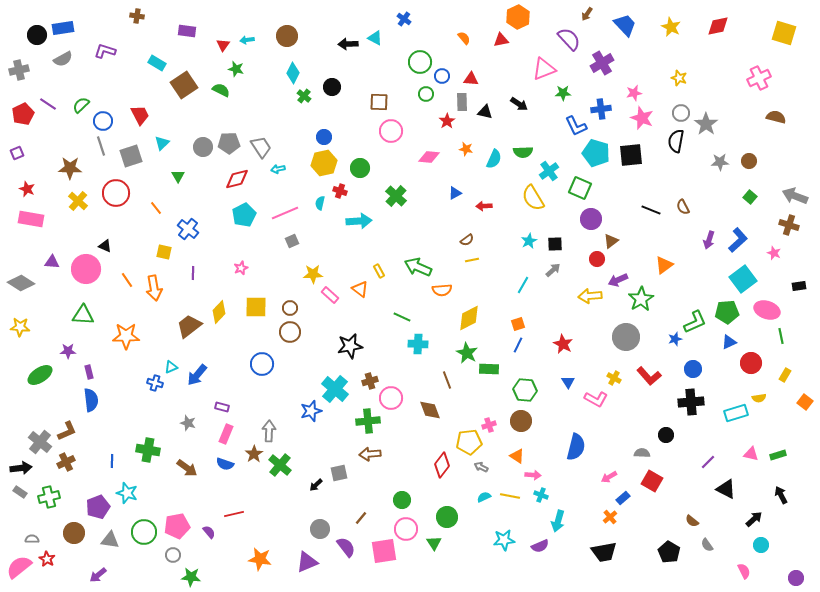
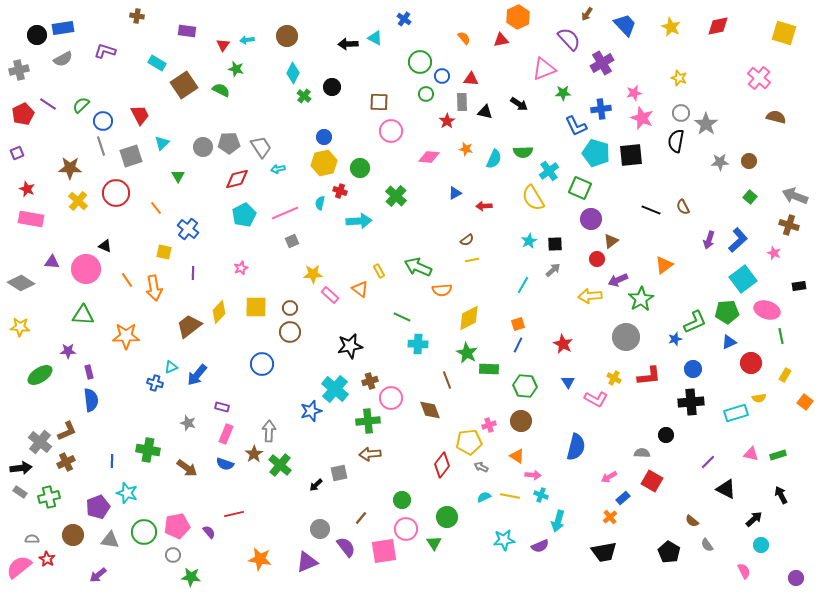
pink cross at (759, 78): rotated 25 degrees counterclockwise
red L-shape at (649, 376): rotated 55 degrees counterclockwise
green hexagon at (525, 390): moved 4 px up
brown circle at (74, 533): moved 1 px left, 2 px down
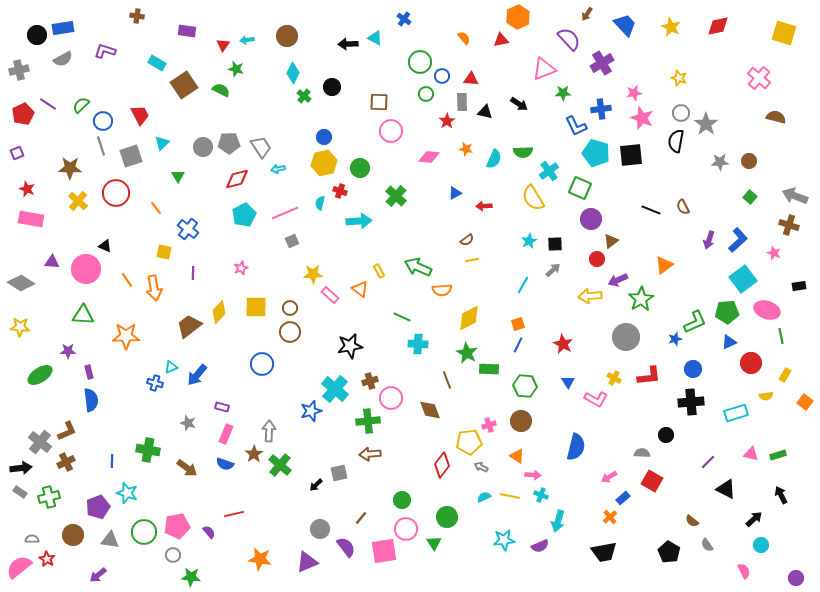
yellow semicircle at (759, 398): moved 7 px right, 2 px up
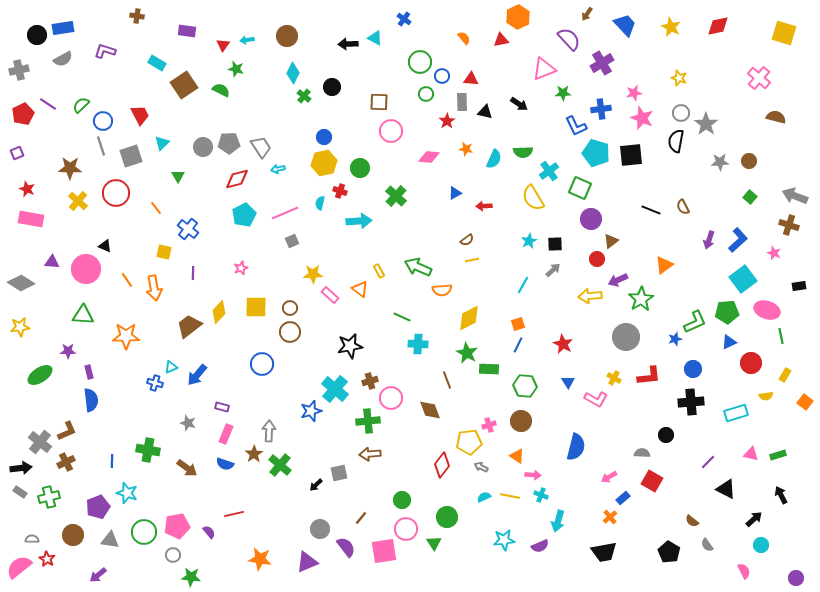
yellow star at (20, 327): rotated 12 degrees counterclockwise
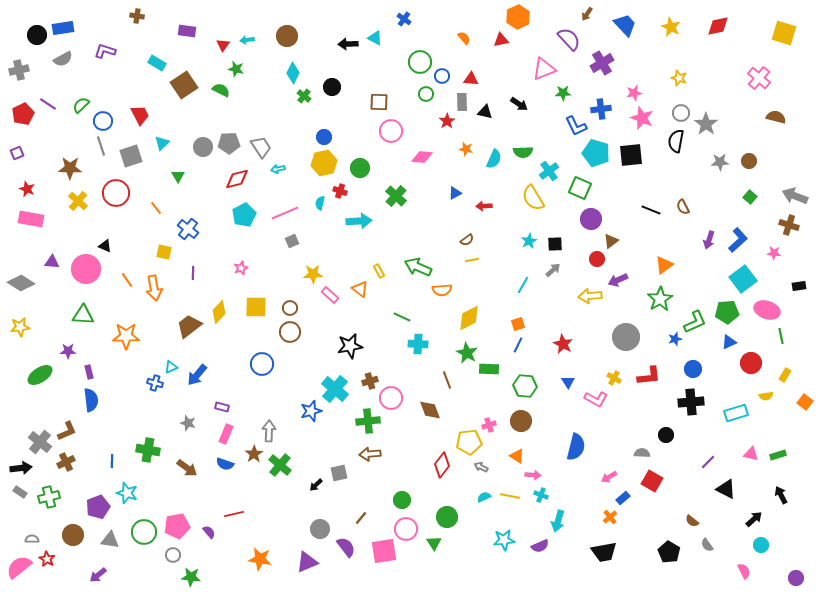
pink diamond at (429, 157): moved 7 px left
pink star at (774, 253): rotated 16 degrees counterclockwise
green star at (641, 299): moved 19 px right
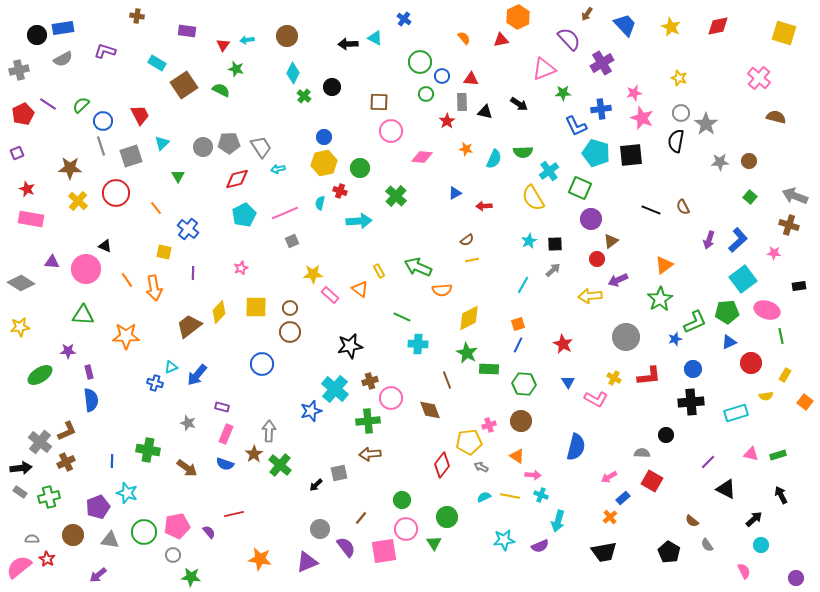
green hexagon at (525, 386): moved 1 px left, 2 px up
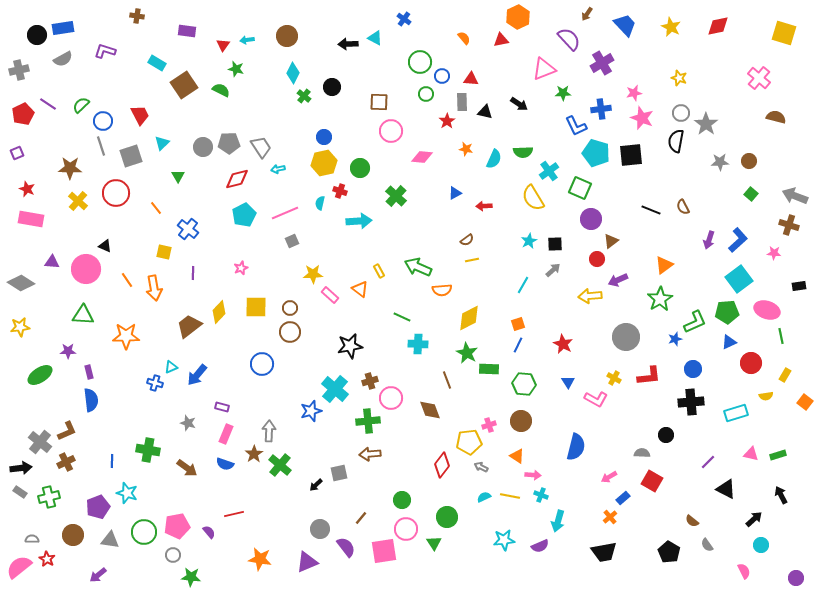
green square at (750, 197): moved 1 px right, 3 px up
cyan square at (743, 279): moved 4 px left
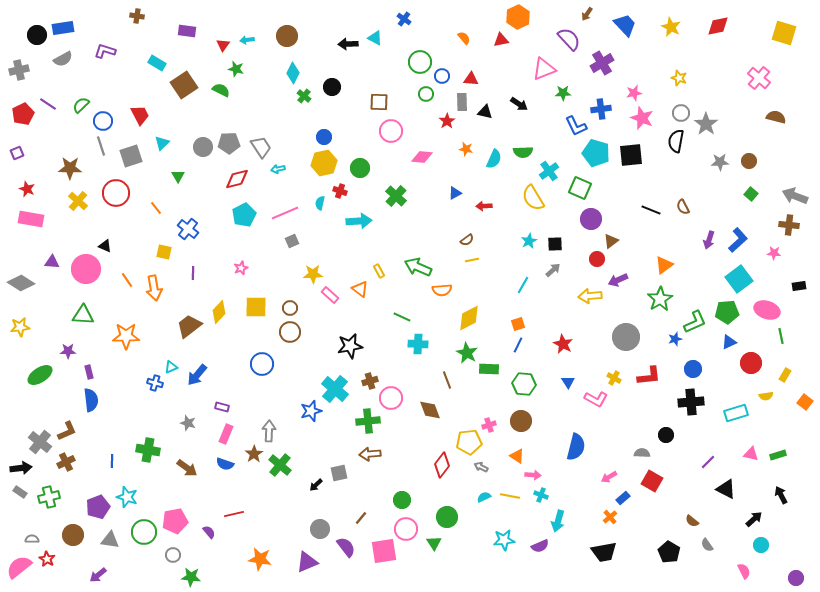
brown cross at (789, 225): rotated 12 degrees counterclockwise
cyan star at (127, 493): moved 4 px down
pink pentagon at (177, 526): moved 2 px left, 5 px up
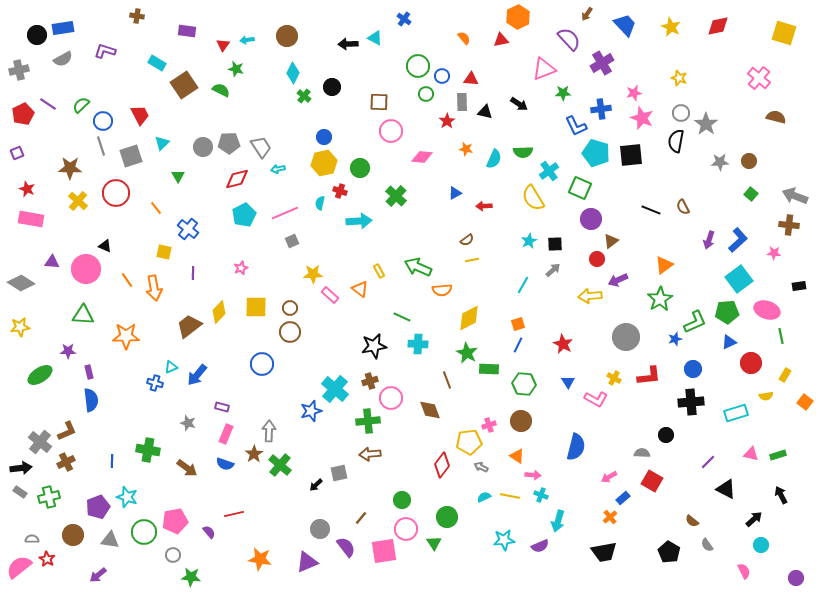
green circle at (420, 62): moved 2 px left, 4 px down
black star at (350, 346): moved 24 px right
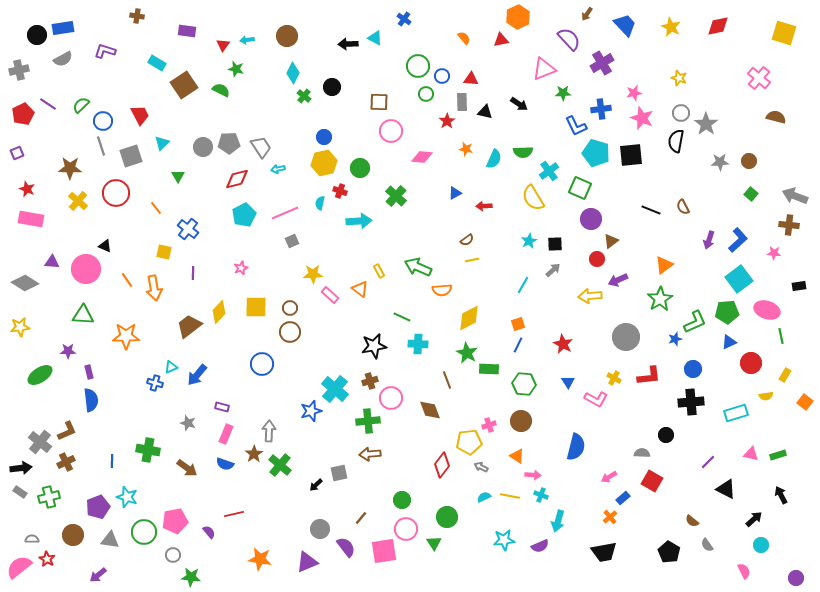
gray diamond at (21, 283): moved 4 px right
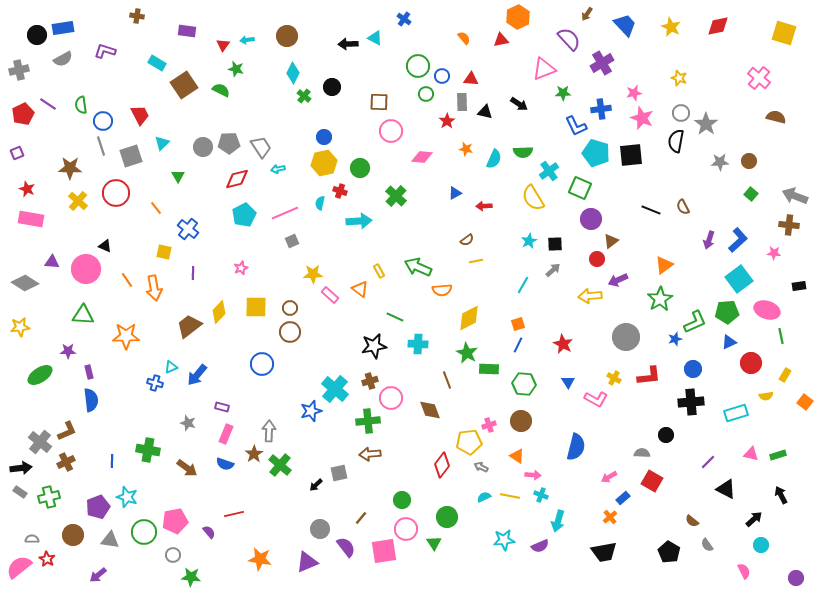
green semicircle at (81, 105): rotated 54 degrees counterclockwise
yellow line at (472, 260): moved 4 px right, 1 px down
green line at (402, 317): moved 7 px left
